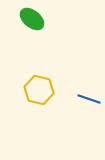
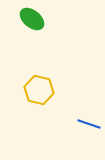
blue line: moved 25 px down
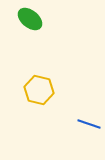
green ellipse: moved 2 px left
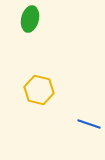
green ellipse: rotated 65 degrees clockwise
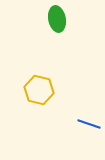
green ellipse: moved 27 px right; rotated 25 degrees counterclockwise
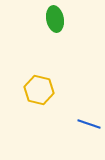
green ellipse: moved 2 px left
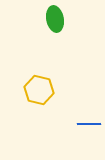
blue line: rotated 20 degrees counterclockwise
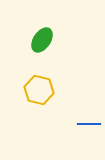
green ellipse: moved 13 px left, 21 px down; rotated 45 degrees clockwise
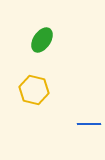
yellow hexagon: moved 5 px left
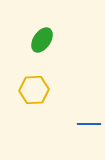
yellow hexagon: rotated 16 degrees counterclockwise
